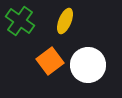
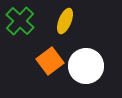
green cross: rotated 8 degrees clockwise
white circle: moved 2 px left, 1 px down
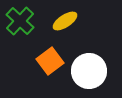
yellow ellipse: rotated 35 degrees clockwise
white circle: moved 3 px right, 5 px down
